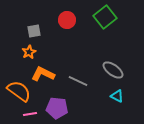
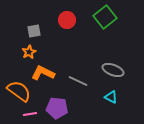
gray ellipse: rotated 15 degrees counterclockwise
orange L-shape: moved 1 px up
cyan triangle: moved 6 px left, 1 px down
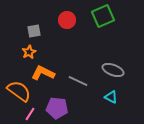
green square: moved 2 px left, 1 px up; rotated 15 degrees clockwise
pink line: rotated 48 degrees counterclockwise
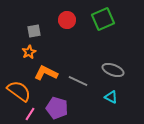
green square: moved 3 px down
orange L-shape: moved 3 px right
purple pentagon: rotated 10 degrees clockwise
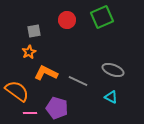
green square: moved 1 px left, 2 px up
orange semicircle: moved 2 px left
pink line: moved 1 px up; rotated 56 degrees clockwise
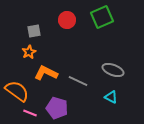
pink line: rotated 24 degrees clockwise
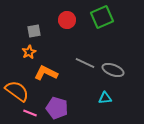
gray line: moved 7 px right, 18 px up
cyan triangle: moved 6 px left, 1 px down; rotated 32 degrees counterclockwise
